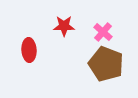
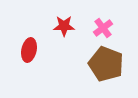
pink cross: moved 4 px up; rotated 12 degrees clockwise
red ellipse: rotated 15 degrees clockwise
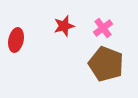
red star: rotated 15 degrees counterclockwise
red ellipse: moved 13 px left, 10 px up
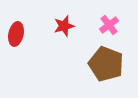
pink cross: moved 6 px right, 3 px up
red ellipse: moved 6 px up
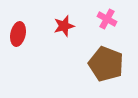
pink cross: moved 2 px left, 6 px up; rotated 24 degrees counterclockwise
red ellipse: moved 2 px right
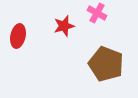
pink cross: moved 10 px left, 6 px up
red ellipse: moved 2 px down
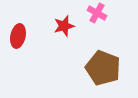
brown pentagon: moved 3 px left, 4 px down
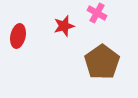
brown pentagon: moved 1 px left, 6 px up; rotated 16 degrees clockwise
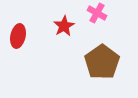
red star: rotated 15 degrees counterclockwise
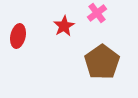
pink cross: rotated 24 degrees clockwise
